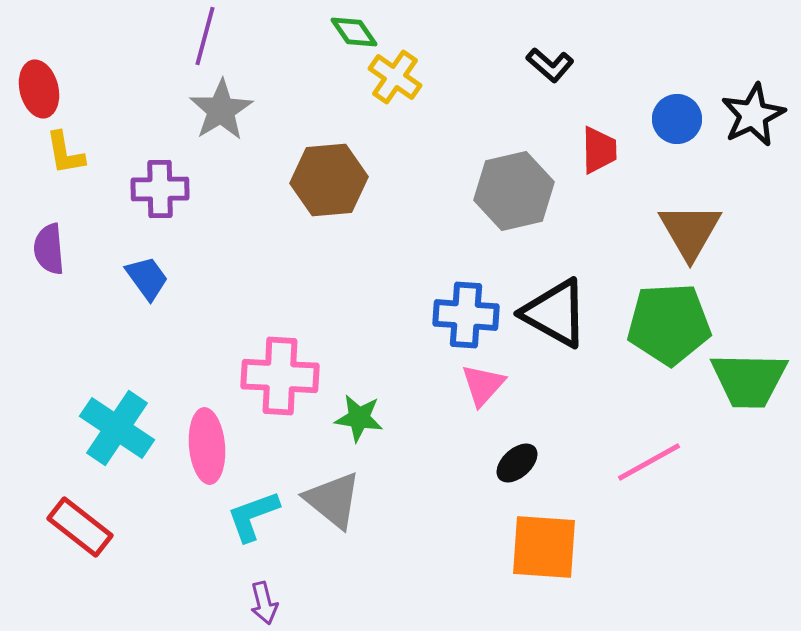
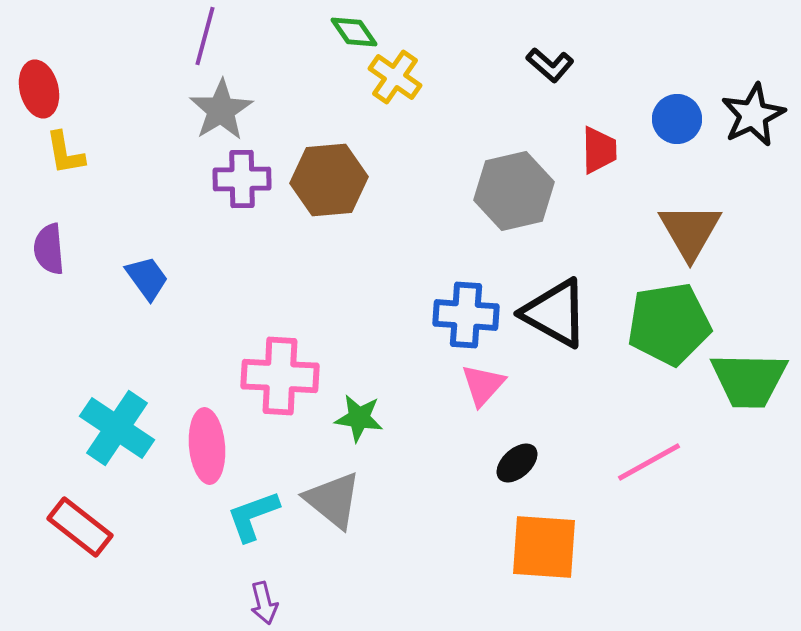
purple cross: moved 82 px right, 10 px up
green pentagon: rotated 6 degrees counterclockwise
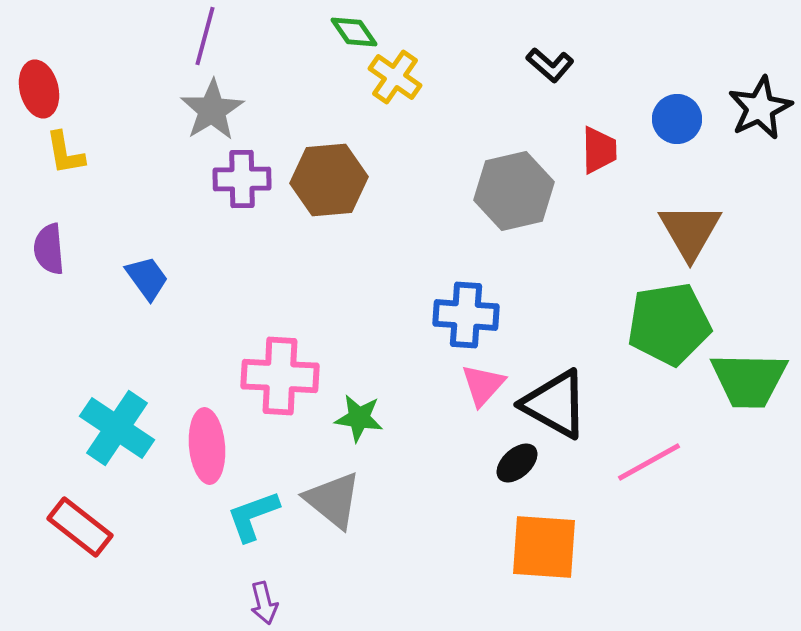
gray star: moved 9 px left
black star: moved 7 px right, 7 px up
black triangle: moved 91 px down
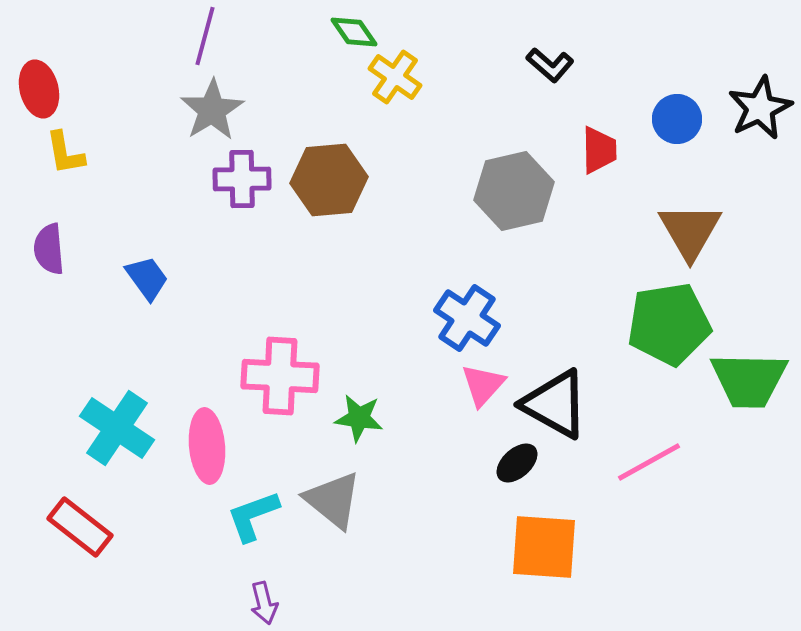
blue cross: moved 1 px right, 3 px down; rotated 30 degrees clockwise
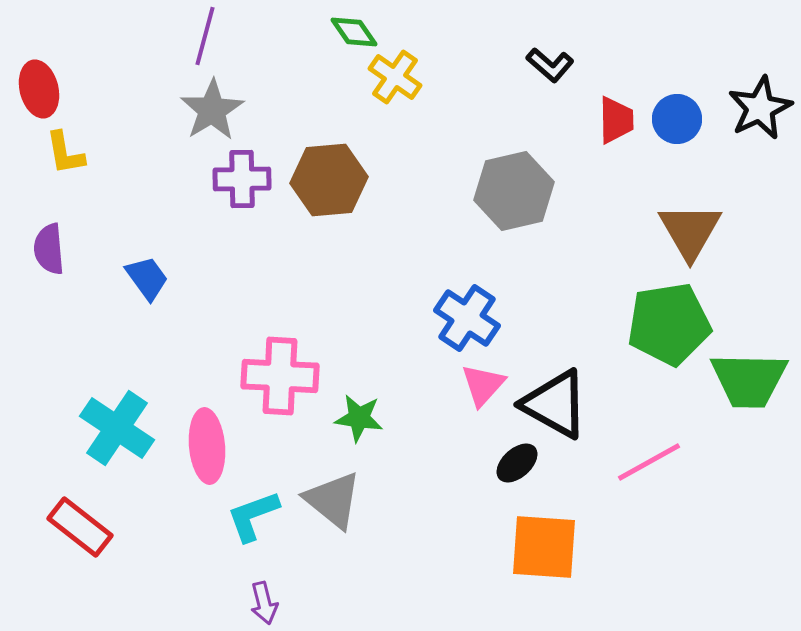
red trapezoid: moved 17 px right, 30 px up
